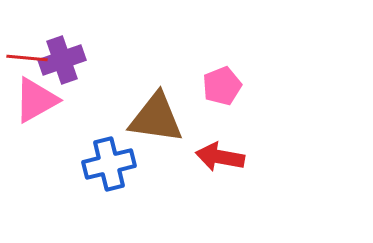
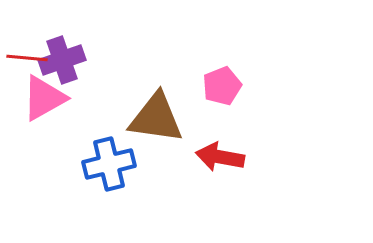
pink triangle: moved 8 px right, 2 px up
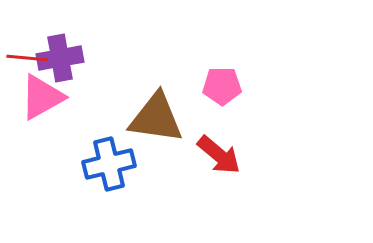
purple cross: moved 2 px left, 2 px up; rotated 9 degrees clockwise
pink pentagon: rotated 21 degrees clockwise
pink triangle: moved 2 px left, 1 px up
red arrow: moved 1 px left, 2 px up; rotated 150 degrees counterclockwise
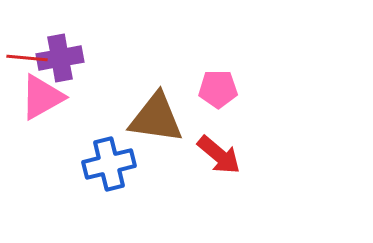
pink pentagon: moved 4 px left, 3 px down
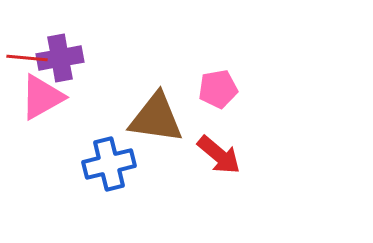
pink pentagon: rotated 9 degrees counterclockwise
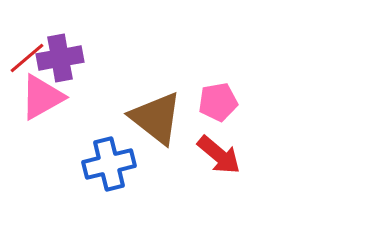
red line: rotated 45 degrees counterclockwise
pink pentagon: moved 13 px down
brown triangle: rotated 30 degrees clockwise
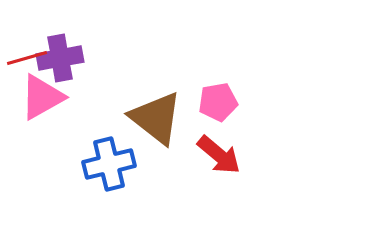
red line: rotated 24 degrees clockwise
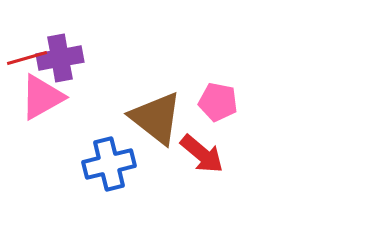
pink pentagon: rotated 21 degrees clockwise
red arrow: moved 17 px left, 1 px up
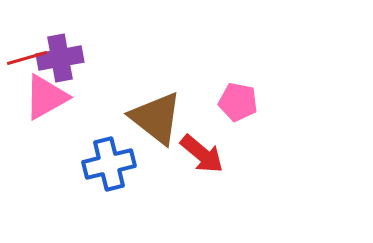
pink triangle: moved 4 px right
pink pentagon: moved 20 px right
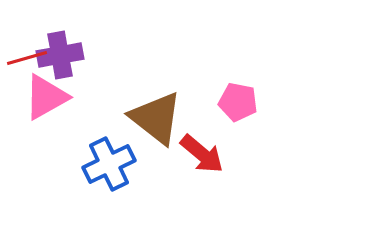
purple cross: moved 3 px up
blue cross: rotated 12 degrees counterclockwise
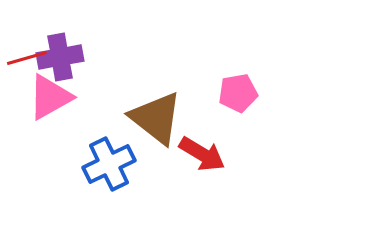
purple cross: moved 2 px down
pink triangle: moved 4 px right
pink pentagon: moved 9 px up; rotated 21 degrees counterclockwise
red arrow: rotated 9 degrees counterclockwise
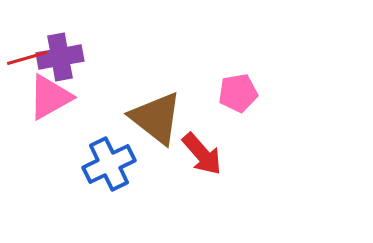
red arrow: rotated 18 degrees clockwise
